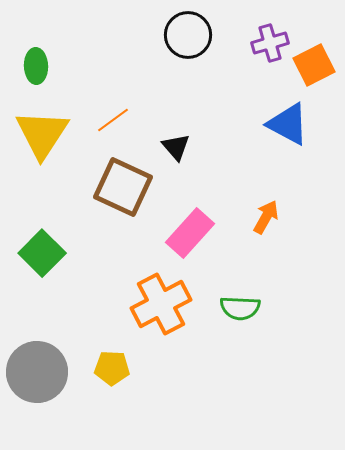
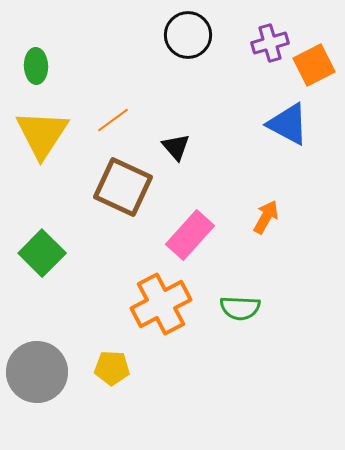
pink rectangle: moved 2 px down
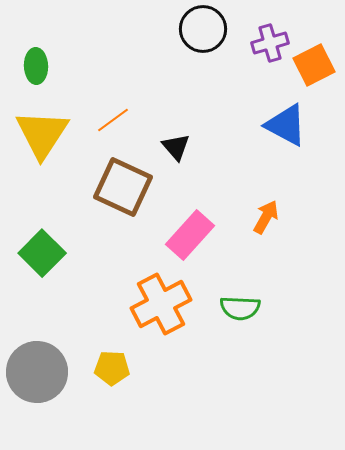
black circle: moved 15 px right, 6 px up
blue triangle: moved 2 px left, 1 px down
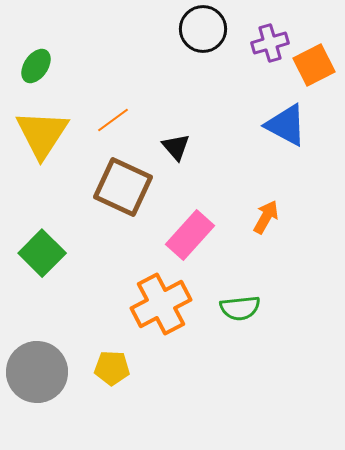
green ellipse: rotated 36 degrees clockwise
green semicircle: rotated 9 degrees counterclockwise
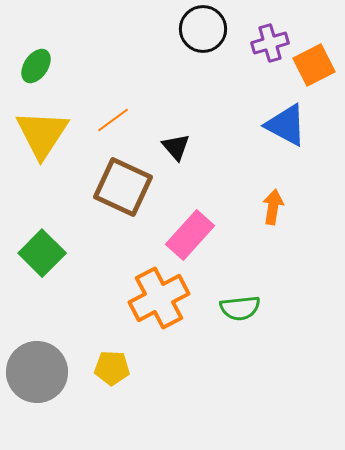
orange arrow: moved 7 px right, 10 px up; rotated 20 degrees counterclockwise
orange cross: moved 2 px left, 6 px up
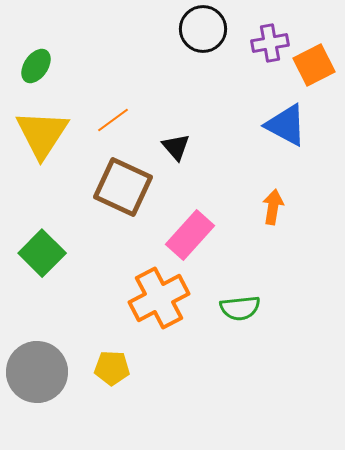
purple cross: rotated 6 degrees clockwise
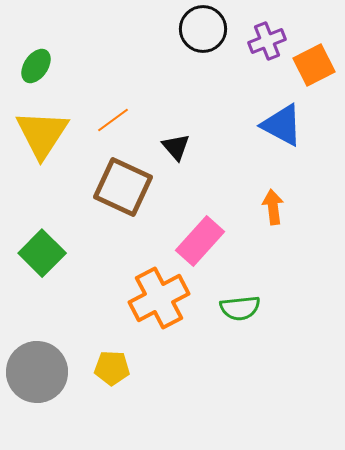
purple cross: moved 3 px left, 2 px up; rotated 12 degrees counterclockwise
blue triangle: moved 4 px left
orange arrow: rotated 16 degrees counterclockwise
pink rectangle: moved 10 px right, 6 px down
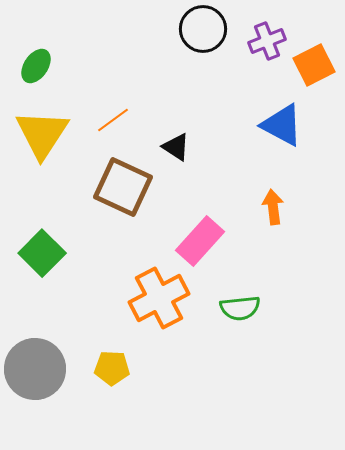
black triangle: rotated 16 degrees counterclockwise
gray circle: moved 2 px left, 3 px up
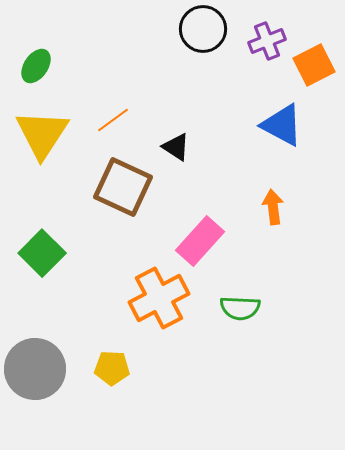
green semicircle: rotated 9 degrees clockwise
